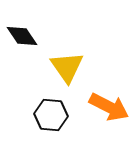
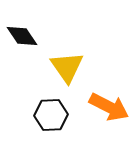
black hexagon: rotated 8 degrees counterclockwise
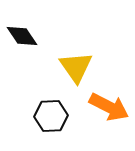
yellow triangle: moved 9 px right
black hexagon: moved 1 px down
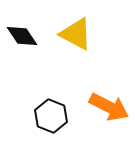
yellow triangle: moved 33 px up; rotated 27 degrees counterclockwise
black hexagon: rotated 24 degrees clockwise
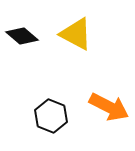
black diamond: rotated 16 degrees counterclockwise
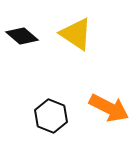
yellow triangle: rotated 6 degrees clockwise
orange arrow: moved 1 px down
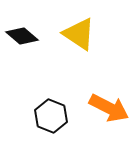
yellow triangle: moved 3 px right
